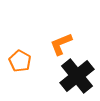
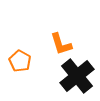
orange L-shape: rotated 85 degrees counterclockwise
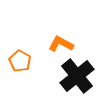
orange L-shape: rotated 135 degrees clockwise
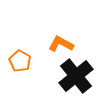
black cross: moved 1 px left
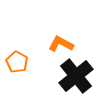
orange pentagon: moved 3 px left, 1 px down
